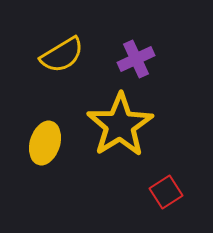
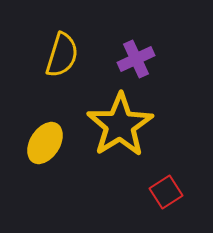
yellow semicircle: rotated 42 degrees counterclockwise
yellow ellipse: rotated 15 degrees clockwise
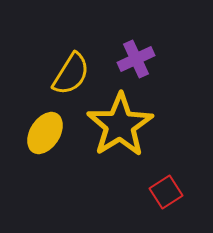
yellow semicircle: moved 9 px right, 19 px down; rotated 15 degrees clockwise
yellow ellipse: moved 10 px up
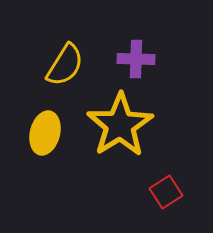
purple cross: rotated 27 degrees clockwise
yellow semicircle: moved 6 px left, 9 px up
yellow ellipse: rotated 18 degrees counterclockwise
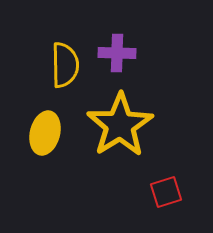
purple cross: moved 19 px left, 6 px up
yellow semicircle: rotated 33 degrees counterclockwise
red square: rotated 16 degrees clockwise
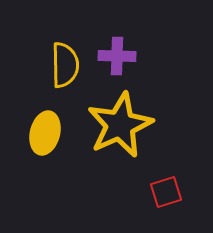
purple cross: moved 3 px down
yellow star: rotated 8 degrees clockwise
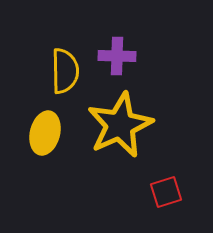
yellow semicircle: moved 6 px down
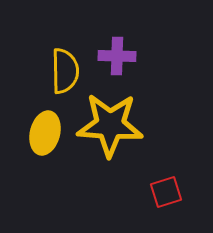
yellow star: moved 10 px left; rotated 28 degrees clockwise
